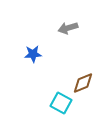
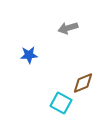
blue star: moved 4 px left, 1 px down
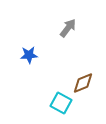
gray arrow: rotated 144 degrees clockwise
